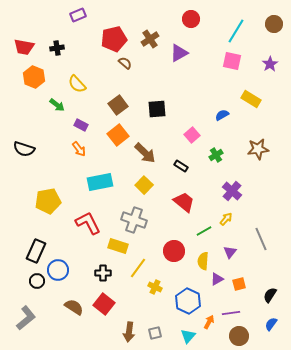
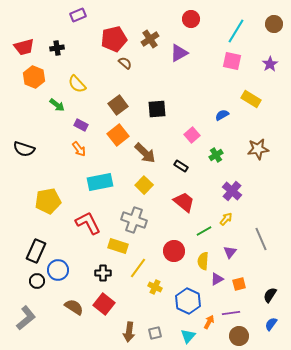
red trapezoid at (24, 47): rotated 25 degrees counterclockwise
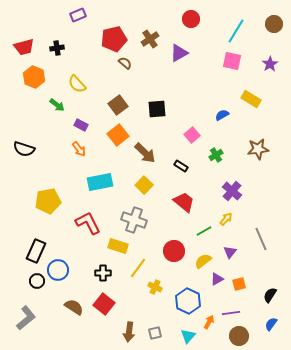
yellow semicircle at (203, 261): rotated 48 degrees clockwise
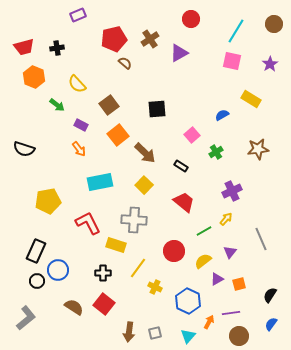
brown square at (118, 105): moved 9 px left
green cross at (216, 155): moved 3 px up
purple cross at (232, 191): rotated 24 degrees clockwise
gray cross at (134, 220): rotated 15 degrees counterclockwise
yellow rectangle at (118, 246): moved 2 px left, 1 px up
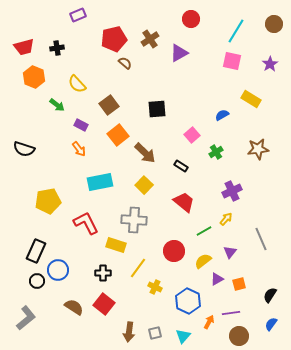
red L-shape at (88, 223): moved 2 px left
cyan triangle at (188, 336): moved 5 px left
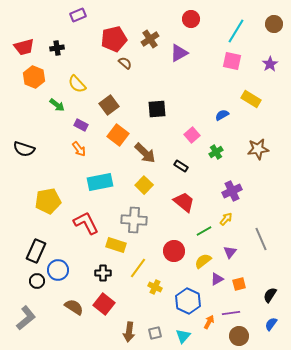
orange square at (118, 135): rotated 15 degrees counterclockwise
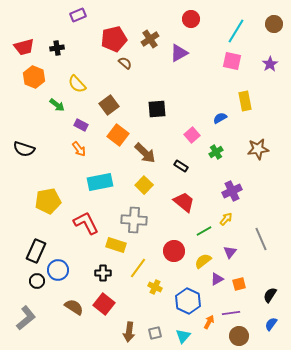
yellow rectangle at (251, 99): moved 6 px left, 2 px down; rotated 48 degrees clockwise
blue semicircle at (222, 115): moved 2 px left, 3 px down
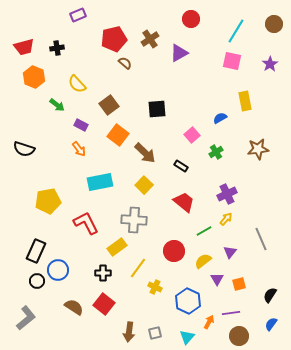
purple cross at (232, 191): moved 5 px left, 3 px down
yellow rectangle at (116, 245): moved 1 px right, 2 px down; rotated 54 degrees counterclockwise
purple triangle at (217, 279): rotated 32 degrees counterclockwise
cyan triangle at (183, 336): moved 4 px right, 1 px down
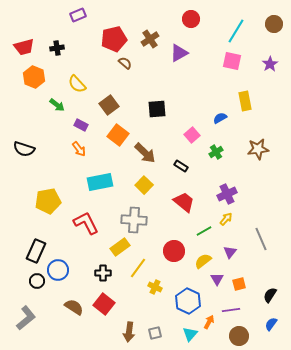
yellow rectangle at (117, 247): moved 3 px right
purple line at (231, 313): moved 3 px up
cyan triangle at (187, 337): moved 3 px right, 3 px up
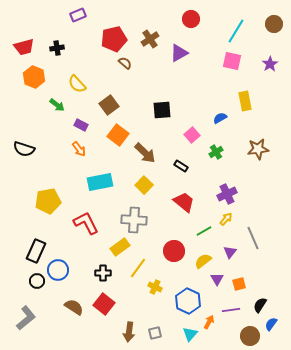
black square at (157, 109): moved 5 px right, 1 px down
gray line at (261, 239): moved 8 px left, 1 px up
black semicircle at (270, 295): moved 10 px left, 10 px down
brown circle at (239, 336): moved 11 px right
